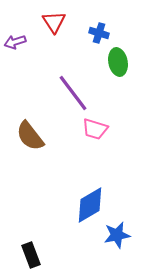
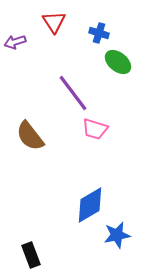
green ellipse: rotated 40 degrees counterclockwise
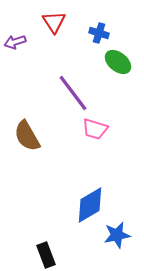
brown semicircle: moved 3 px left; rotated 8 degrees clockwise
black rectangle: moved 15 px right
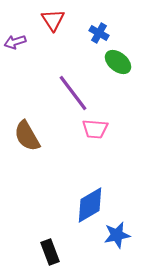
red triangle: moved 1 px left, 2 px up
blue cross: rotated 12 degrees clockwise
pink trapezoid: rotated 12 degrees counterclockwise
black rectangle: moved 4 px right, 3 px up
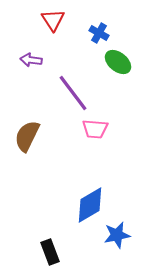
purple arrow: moved 16 px right, 18 px down; rotated 25 degrees clockwise
brown semicircle: rotated 56 degrees clockwise
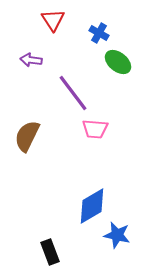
blue diamond: moved 2 px right, 1 px down
blue star: rotated 24 degrees clockwise
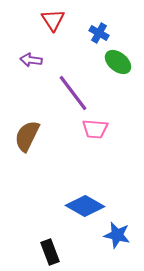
blue diamond: moved 7 px left; rotated 60 degrees clockwise
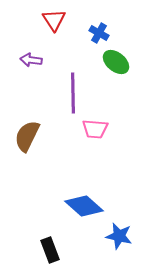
red triangle: moved 1 px right
green ellipse: moved 2 px left
purple line: rotated 36 degrees clockwise
blue diamond: moved 1 px left; rotated 12 degrees clockwise
blue star: moved 2 px right, 1 px down
black rectangle: moved 2 px up
